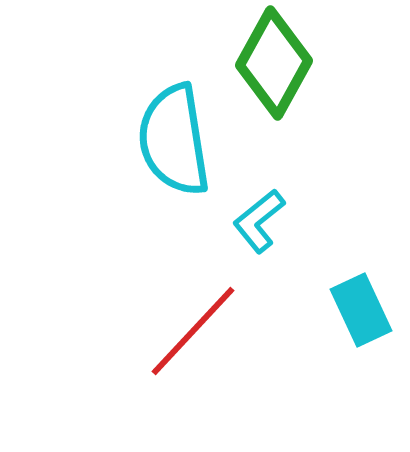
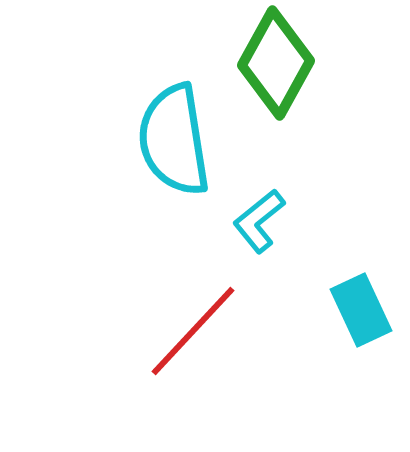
green diamond: moved 2 px right
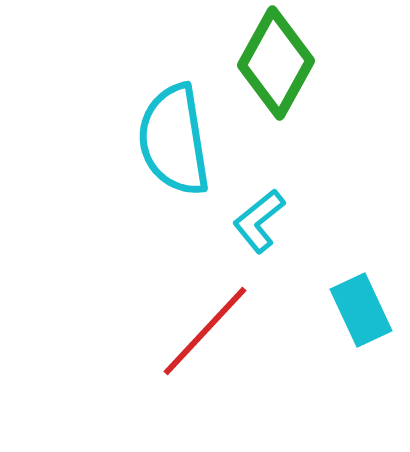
red line: moved 12 px right
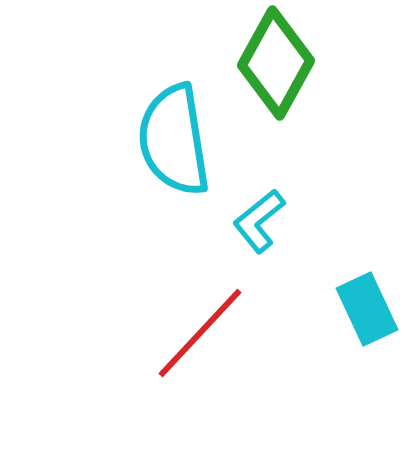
cyan rectangle: moved 6 px right, 1 px up
red line: moved 5 px left, 2 px down
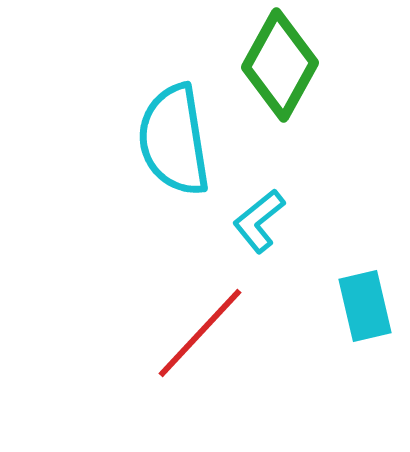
green diamond: moved 4 px right, 2 px down
cyan rectangle: moved 2 px left, 3 px up; rotated 12 degrees clockwise
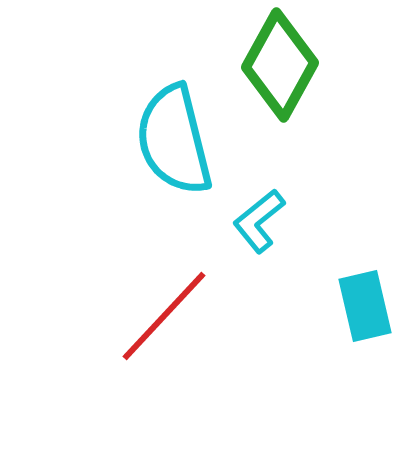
cyan semicircle: rotated 5 degrees counterclockwise
red line: moved 36 px left, 17 px up
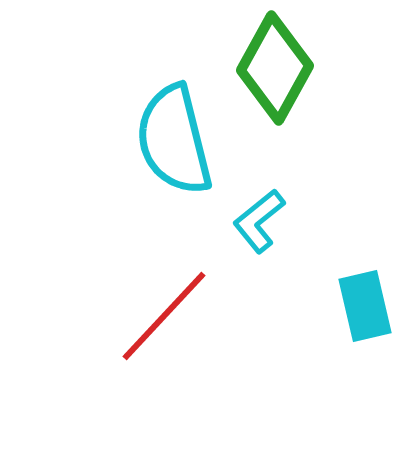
green diamond: moved 5 px left, 3 px down
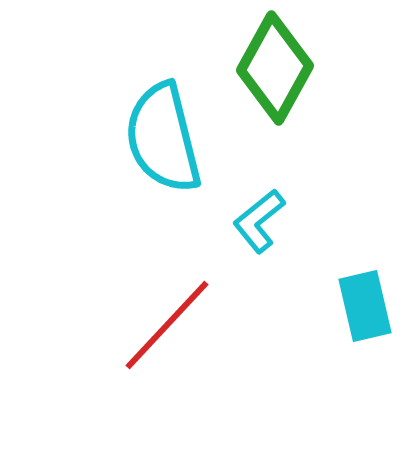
cyan semicircle: moved 11 px left, 2 px up
red line: moved 3 px right, 9 px down
